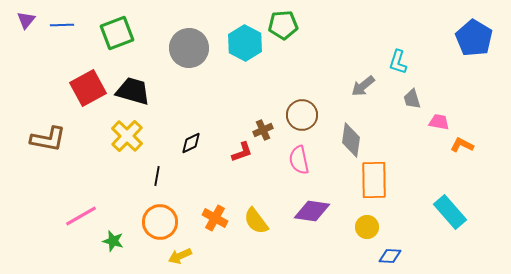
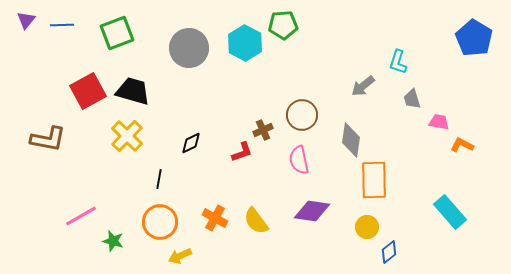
red square: moved 3 px down
black line: moved 2 px right, 3 px down
blue diamond: moved 1 px left, 4 px up; rotated 40 degrees counterclockwise
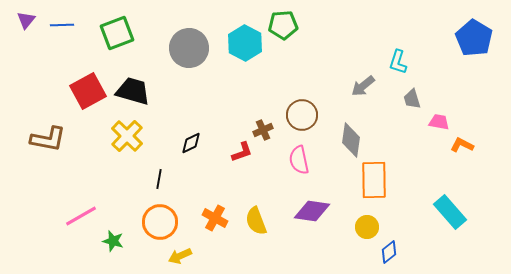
yellow semicircle: rotated 16 degrees clockwise
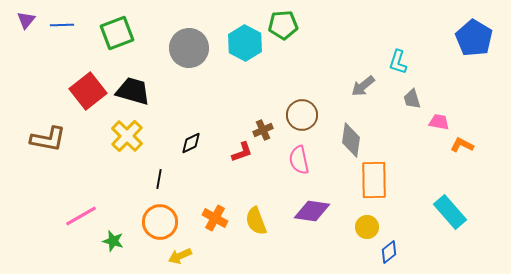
red square: rotated 9 degrees counterclockwise
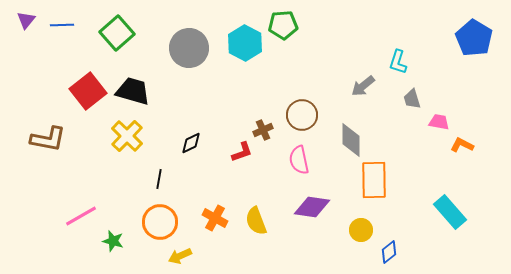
green square: rotated 20 degrees counterclockwise
gray diamond: rotated 8 degrees counterclockwise
purple diamond: moved 4 px up
yellow circle: moved 6 px left, 3 px down
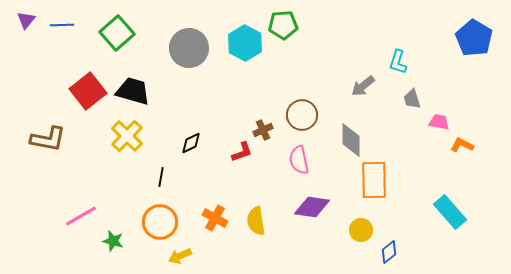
black line: moved 2 px right, 2 px up
yellow semicircle: rotated 12 degrees clockwise
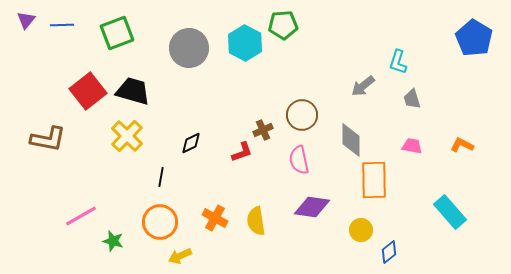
green square: rotated 20 degrees clockwise
pink trapezoid: moved 27 px left, 24 px down
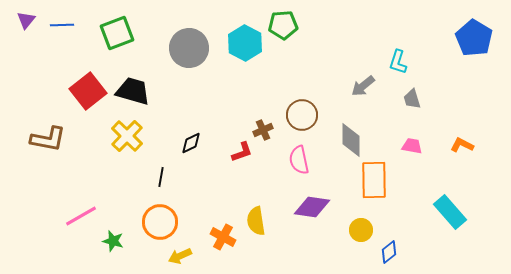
orange cross: moved 8 px right, 19 px down
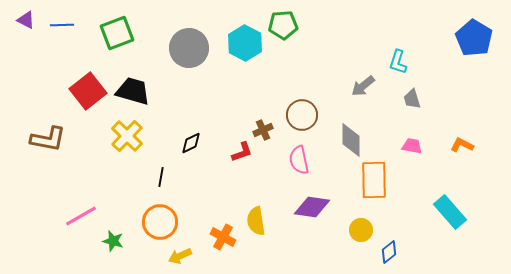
purple triangle: rotated 42 degrees counterclockwise
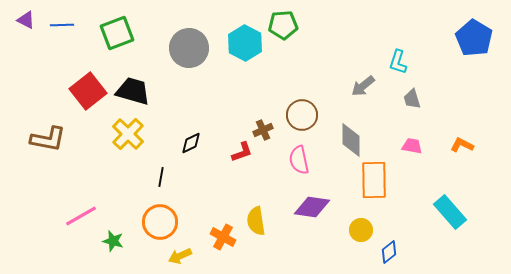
yellow cross: moved 1 px right, 2 px up
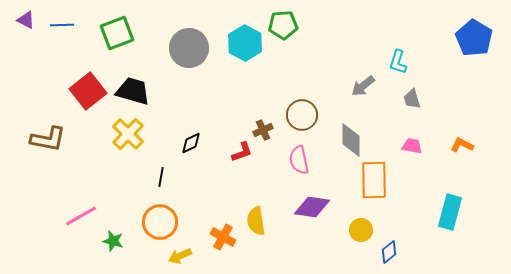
cyan rectangle: rotated 56 degrees clockwise
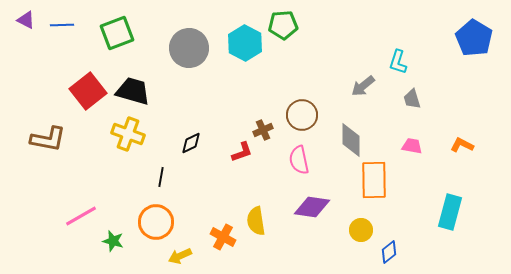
yellow cross: rotated 24 degrees counterclockwise
orange circle: moved 4 px left
